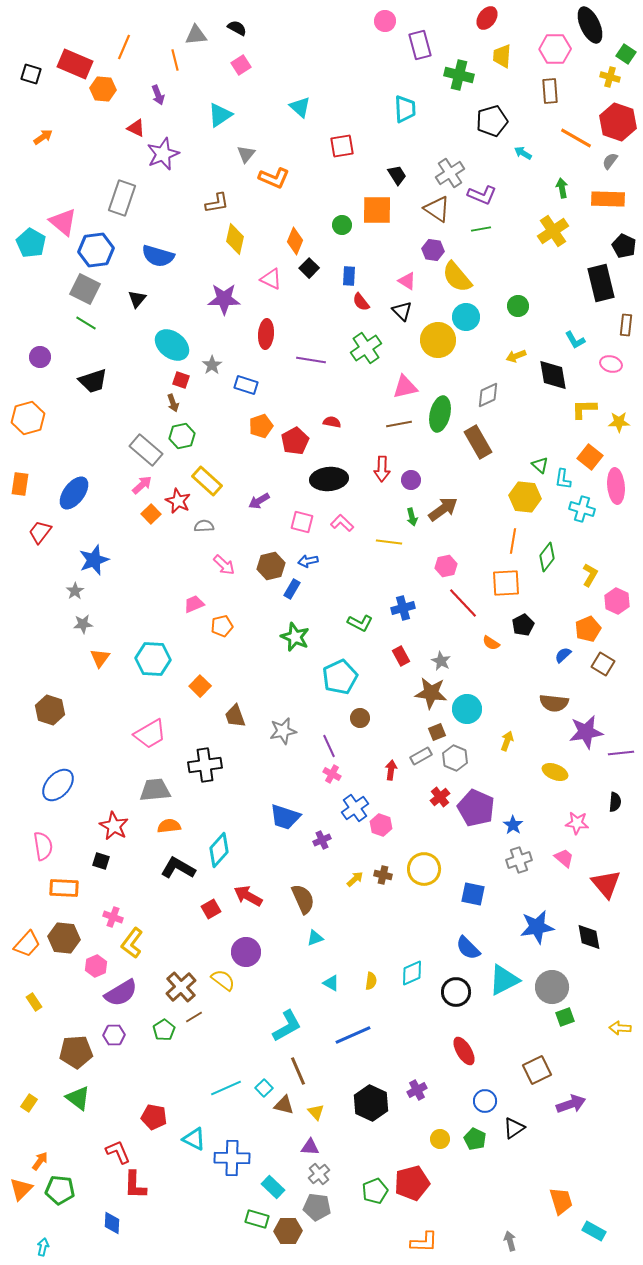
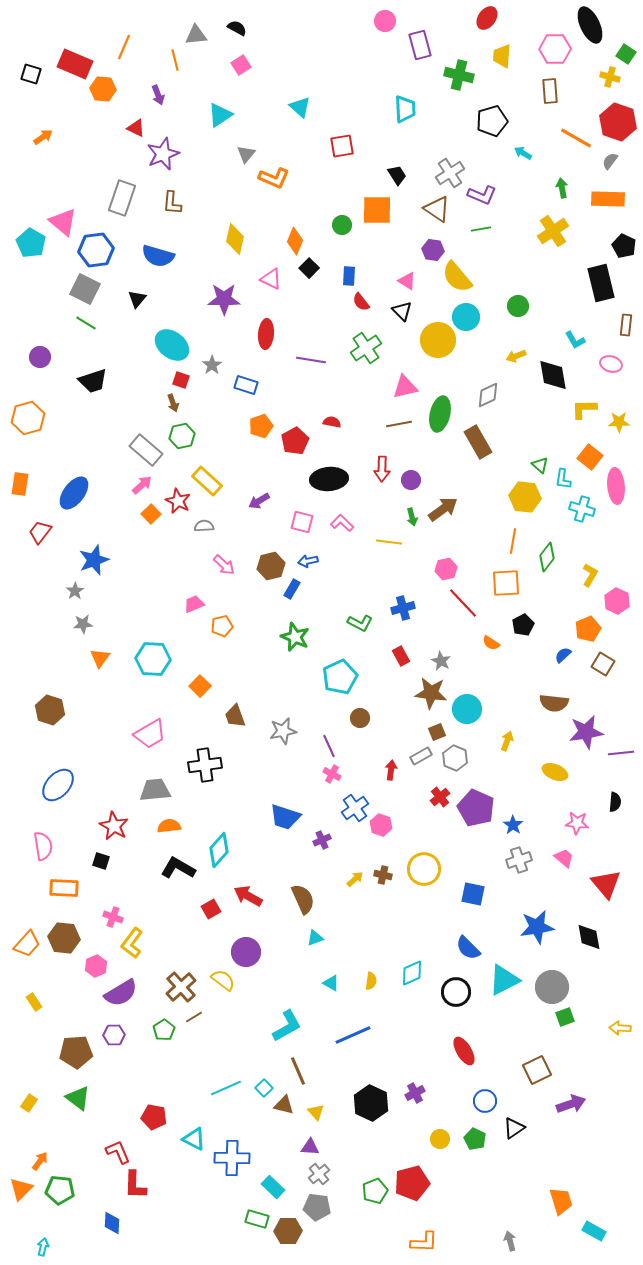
brown L-shape at (217, 203): moved 45 px left; rotated 105 degrees clockwise
pink hexagon at (446, 566): moved 3 px down
purple cross at (417, 1090): moved 2 px left, 3 px down
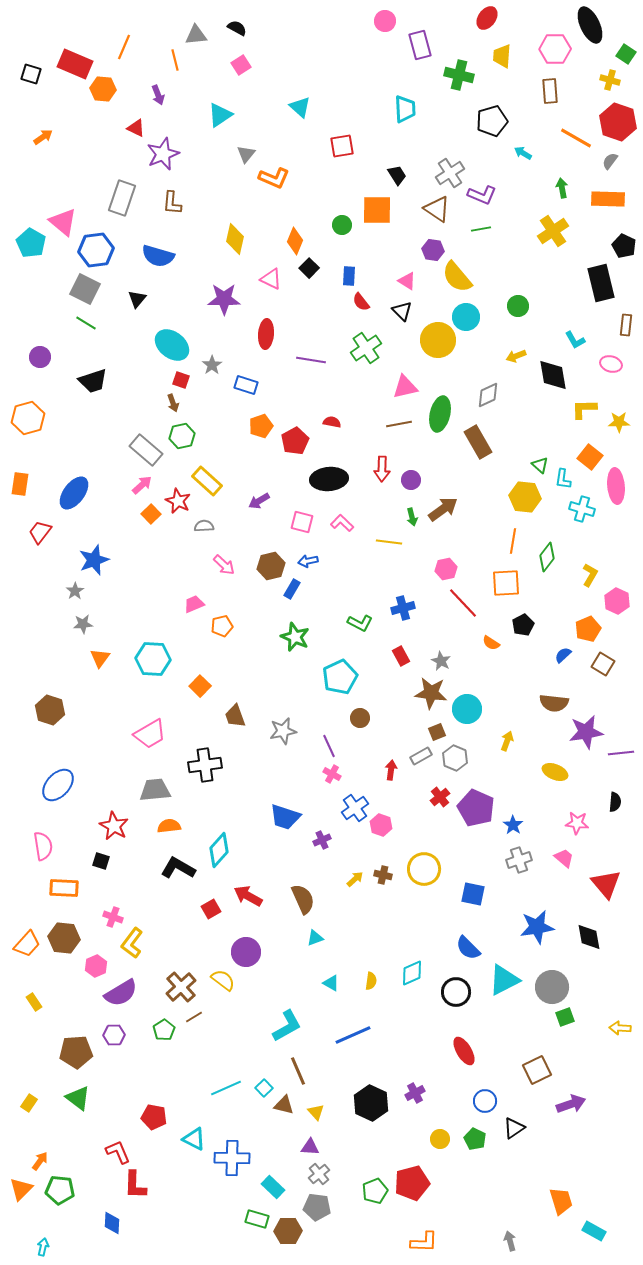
yellow cross at (610, 77): moved 3 px down
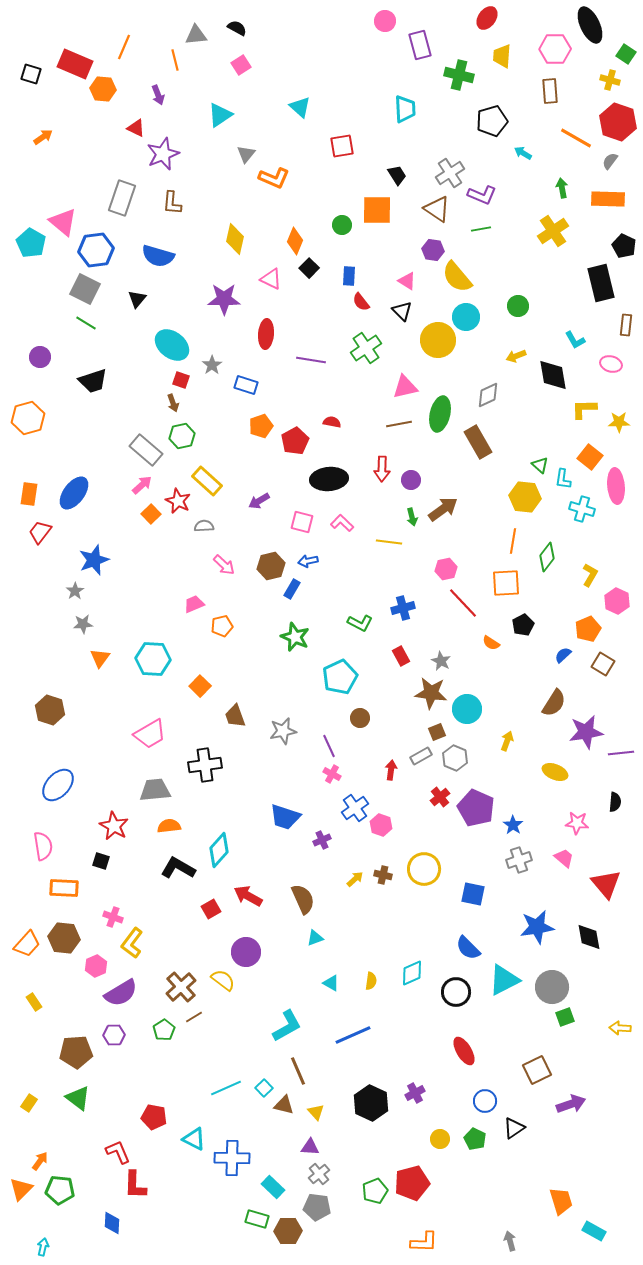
orange rectangle at (20, 484): moved 9 px right, 10 px down
brown semicircle at (554, 703): rotated 64 degrees counterclockwise
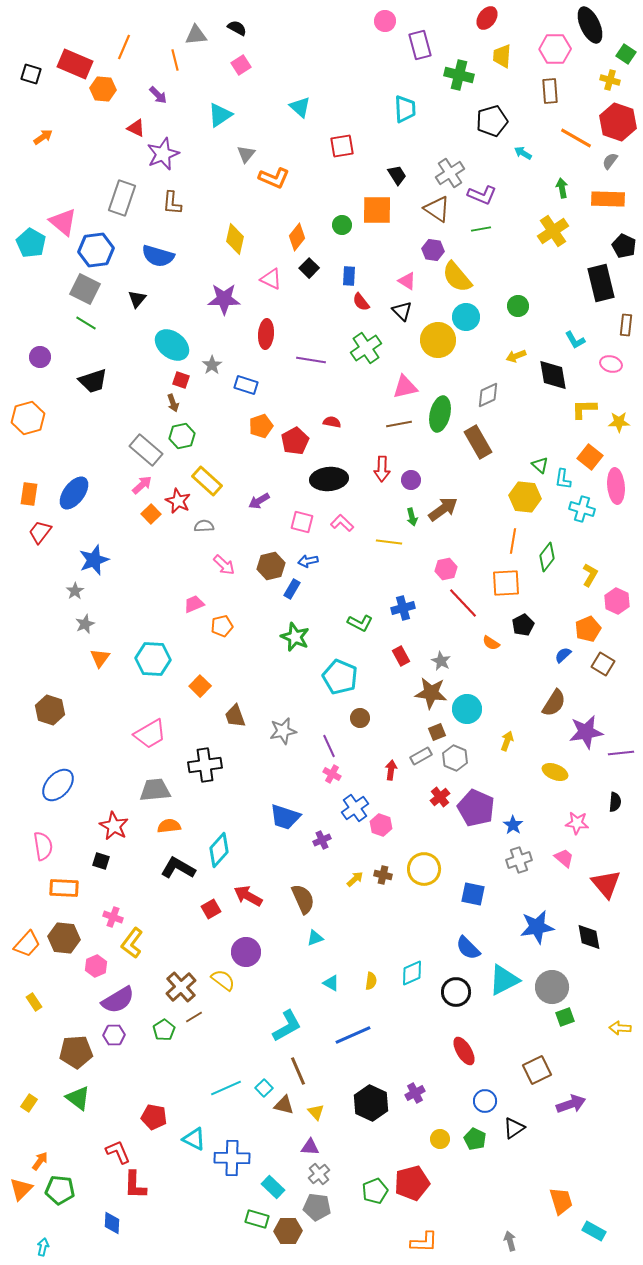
purple arrow at (158, 95): rotated 24 degrees counterclockwise
orange diamond at (295, 241): moved 2 px right, 4 px up; rotated 16 degrees clockwise
gray star at (83, 624): moved 2 px right; rotated 18 degrees counterclockwise
cyan pentagon at (340, 677): rotated 24 degrees counterclockwise
purple semicircle at (121, 993): moved 3 px left, 7 px down
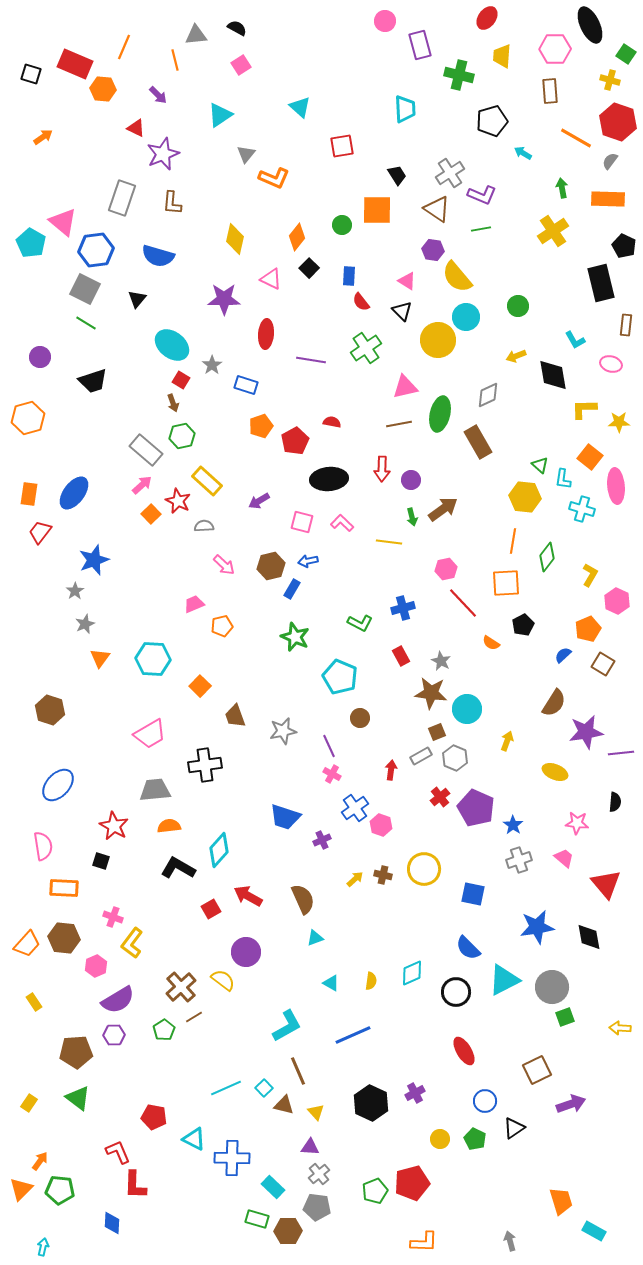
red square at (181, 380): rotated 12 degrees clockwise
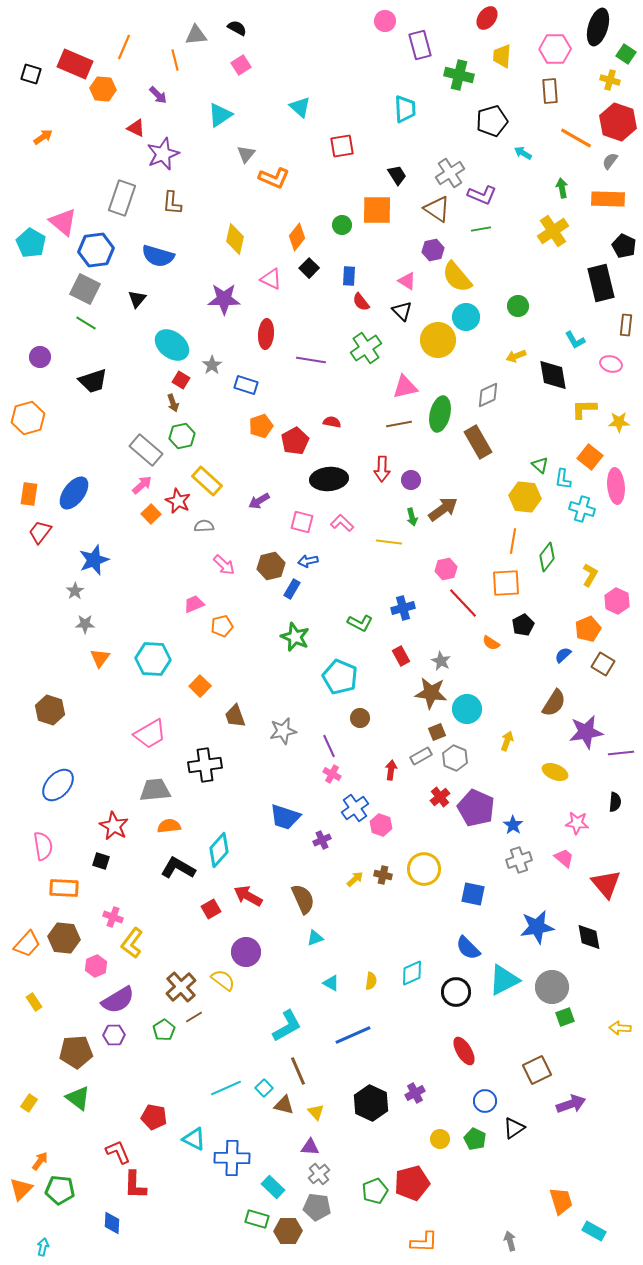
black ellipse at (590, 25): moved 8 px right, 2 px down; rotated 42 degrees clockwise
purple hexagon at (433, 250): rotated 20 degrees counterclockwise
gray star at (85, 624): rotated 24 degrees clockwise
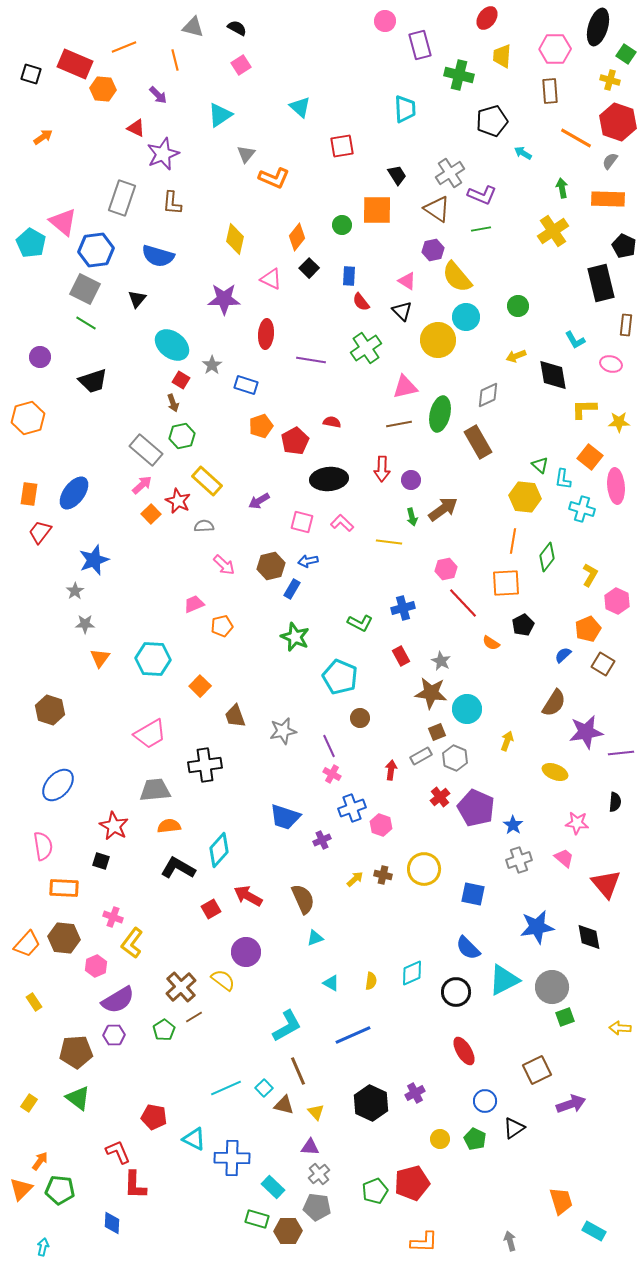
gray triangle at (196, 35): moved 3 px left, 8 px up; rotated 20 degrees clockwise
orange line at (124, 47): rotated 45 degrees clockwise
blue cross at (355, 808): moved 3 px left; rotated 16 degrees clockwise
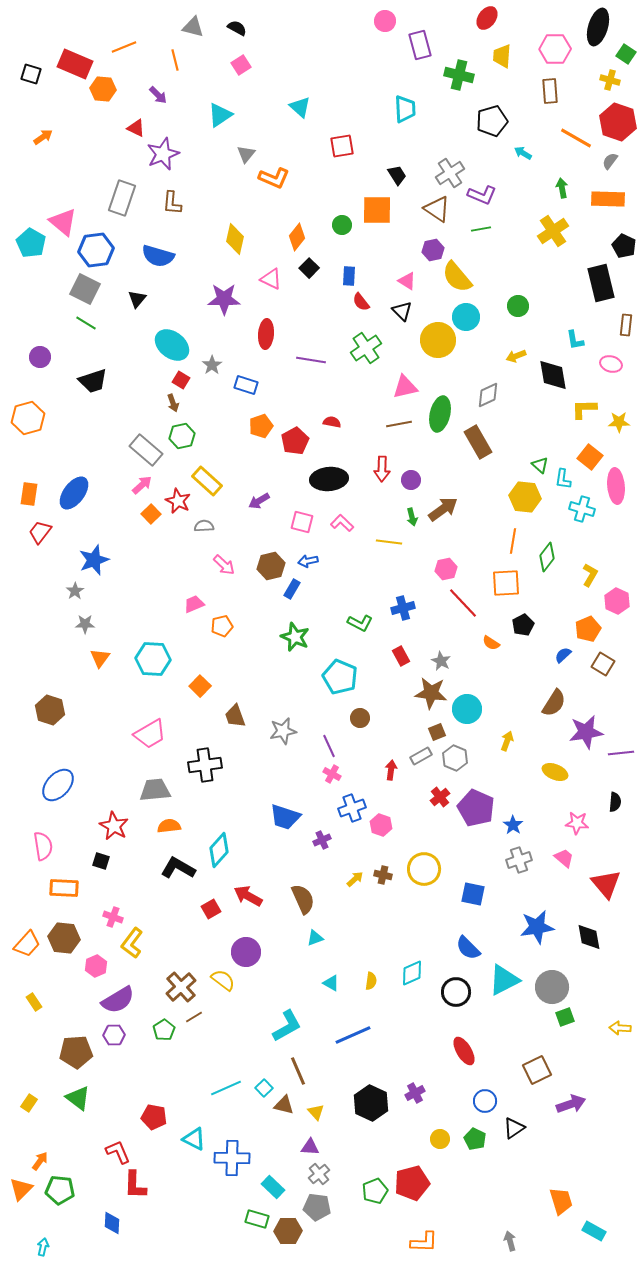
cyan L-shape at (575, 340): rotated 20 degrees clockwise
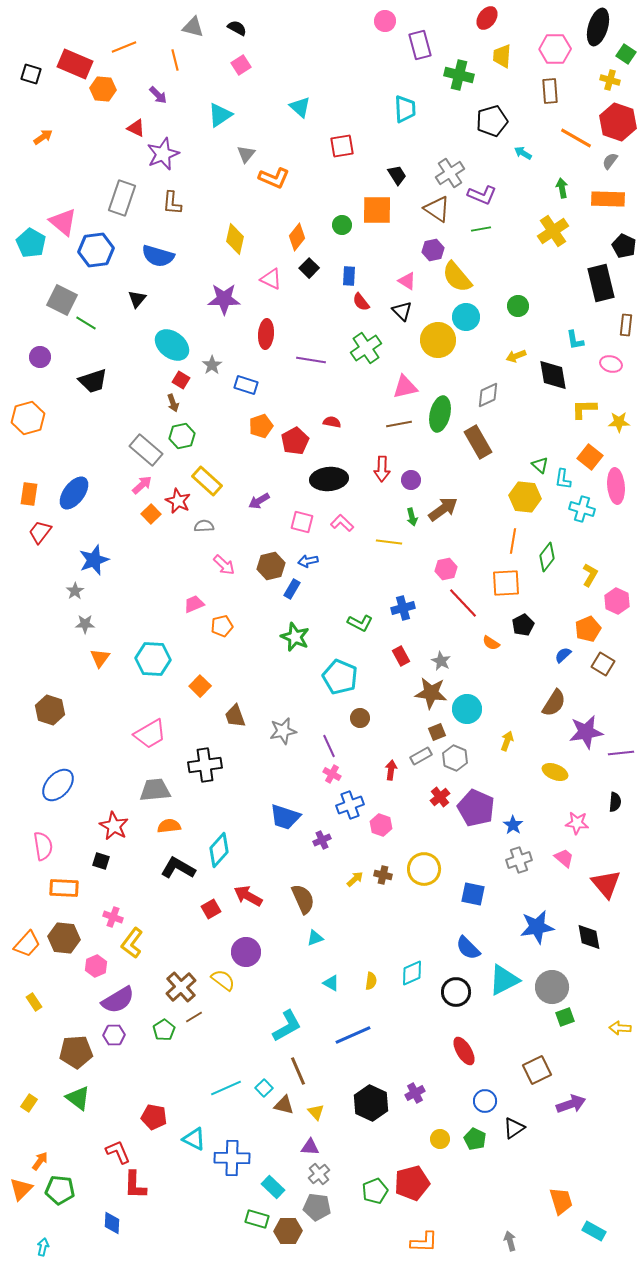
gray square at (85, 289): moved 23 px left, 11 px down
blue cross at (352, 808): moved 2 px left, 3 px up
